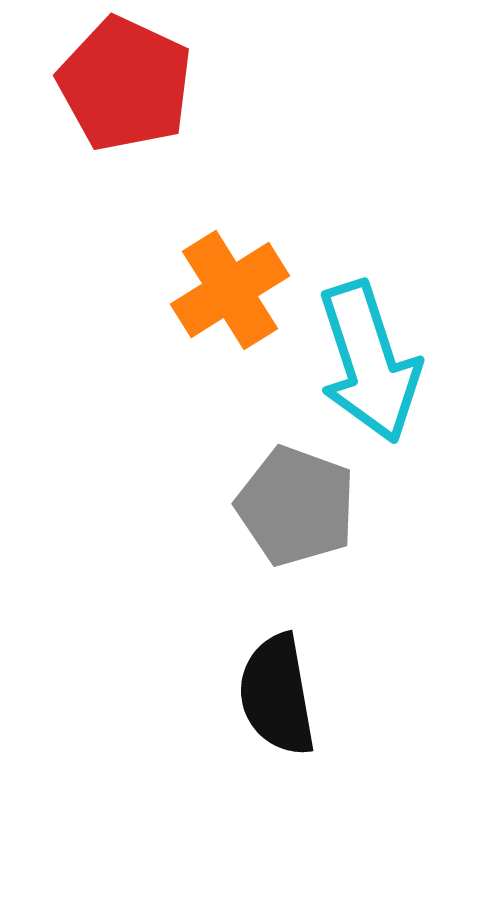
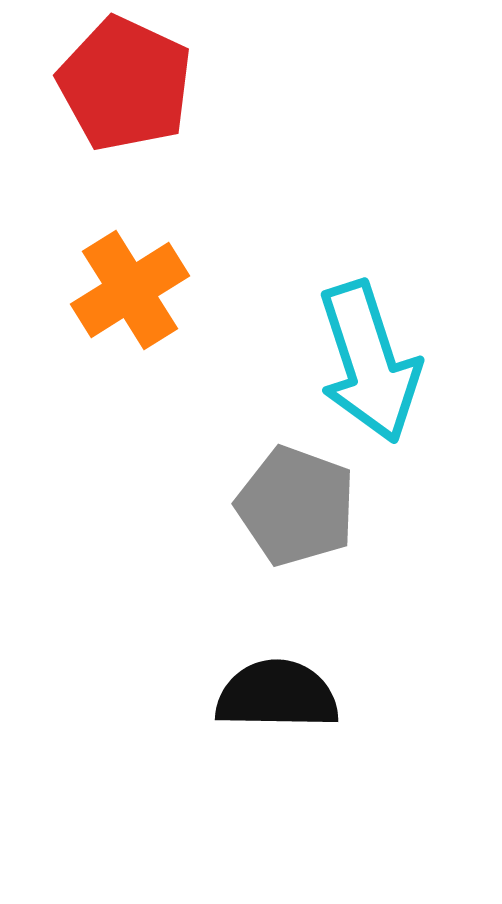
orange cross: moved 100 px left
black semicircle: rotated 101 degrees clockwise
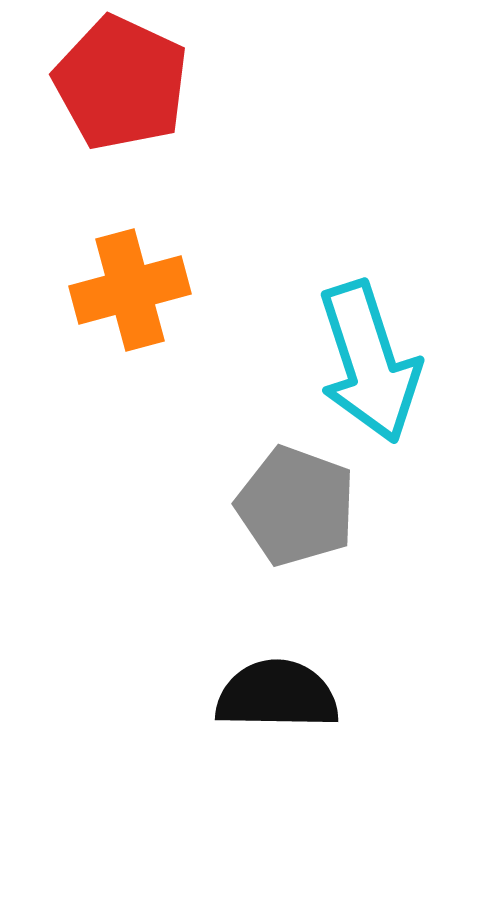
red pentagon: moved 4 px left, 1 px up
orange cross: rotated 17 degrees clockwise
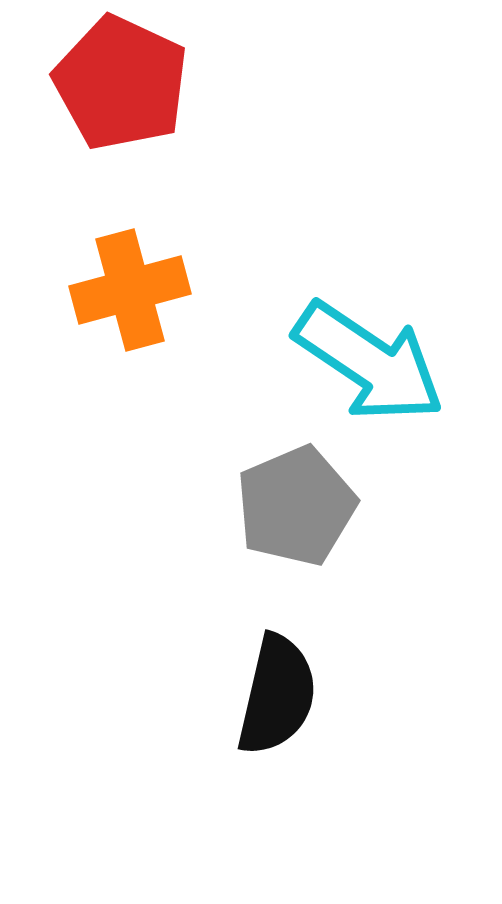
cyan arrow: rotated 38 degrees counterclockwise
gray pentagon: rotated 29 degrees clockwise
black semicircle: rotated 102 degrees clockwise
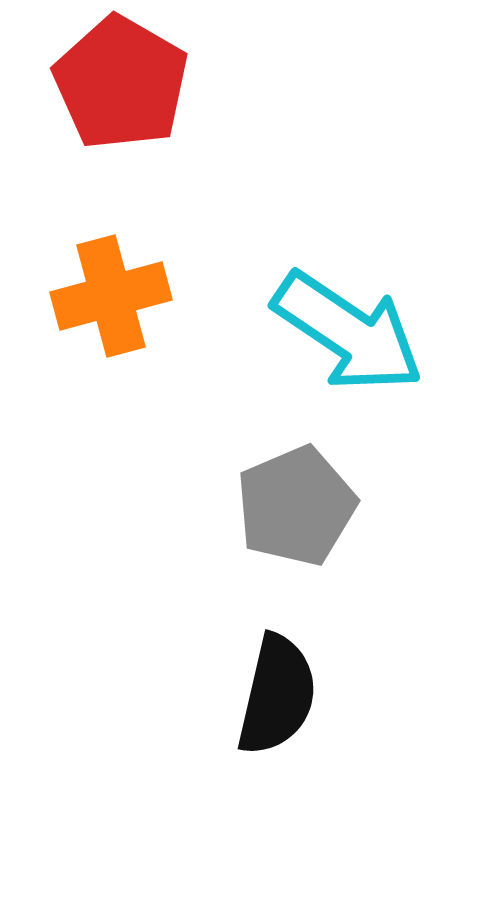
red pentagon: rotated 5 degrees clockwise
orange cross: moved 19 px left, 6 px down
cyan arrow: moved 21 px left, 30 px up
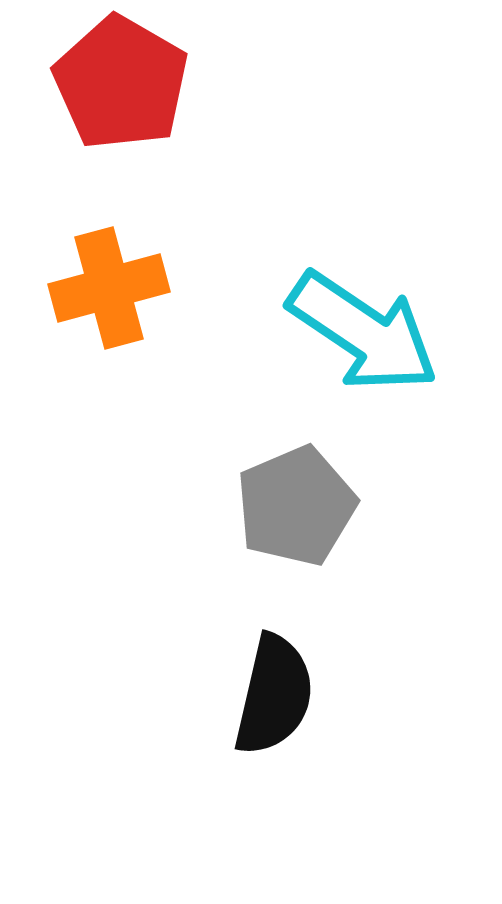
orange cross: moved 2 px left, 8 px up
cyan arrow: moved 15 px right
black semicircle: moved 3 px left
